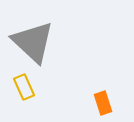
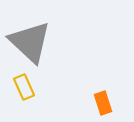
gray triangle: moved 3 px left
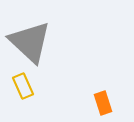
yellow rectangle: moved 1 px left, 1 px up
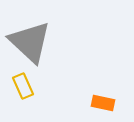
orange rectangle: rotated 60 degrees counterclockwise
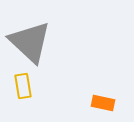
yellow rectangle: rotated 15 degrees clockwise
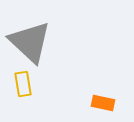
yellow rectangle: moved 2 px up
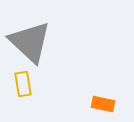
orange rectangle: moved 1 px down
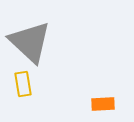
orange rectangle: rotated 15 degrees counterclockwise
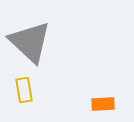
yellow rectangle: moved 1 px right, 6 px down
